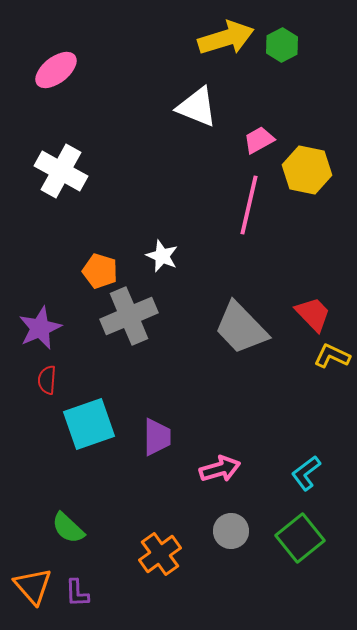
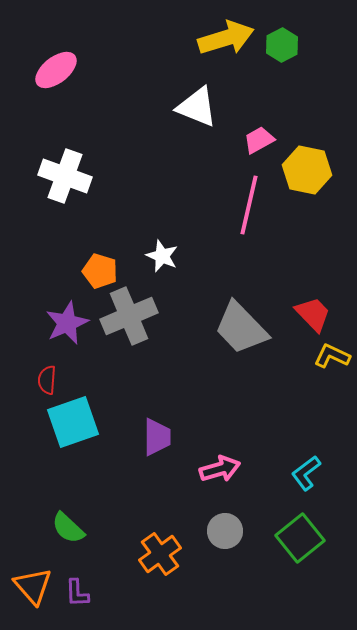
white cross: moved 4 px right, 5 px down; rotated 9 degrees counterclockwise
purple star: moved 27 px right, 5 px up
cyan square: moved 16 px left, 2 px up
gray circle: moved 6 px left
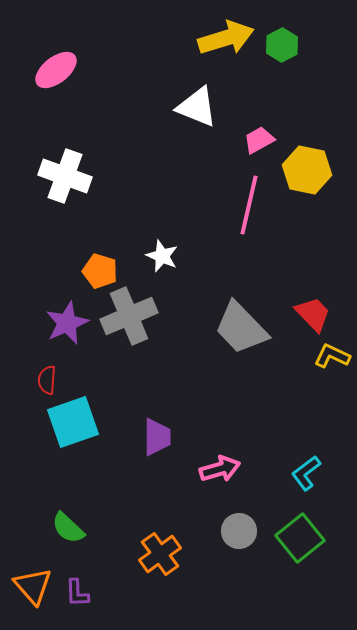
gray circle: moved 14 px right
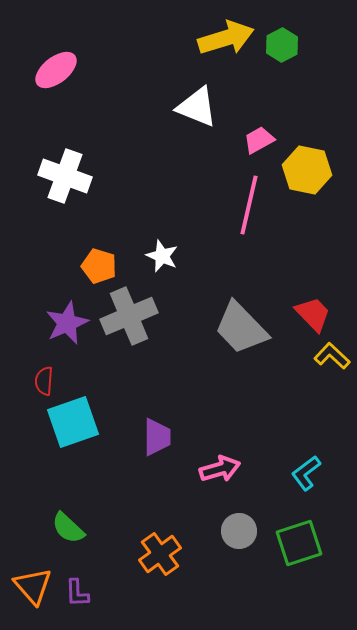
orange pentagon: moved 1 px left, 5 px up
yellow L-shape: rotated 18 degrees clockwise
red semicircle: moved 3 px left, 1 px down
green square: moved 1 px left, 5 px down; rotated 21 degrees clockwise
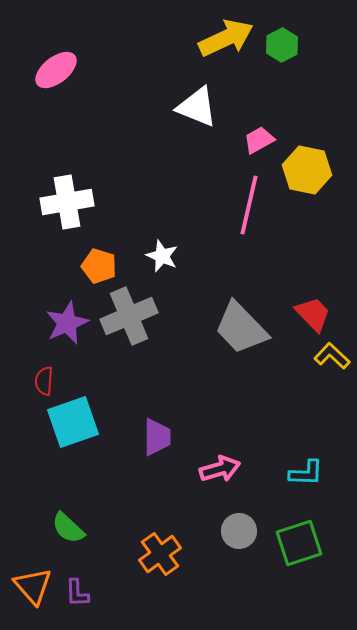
yellow arrow: rotated 8 degrees counterclockwise
white cross: moved 2 px right, 26 px down; rotated 30 degrees counterclockwise
cyan L-shape: rotated 141 degrees counterclockwise
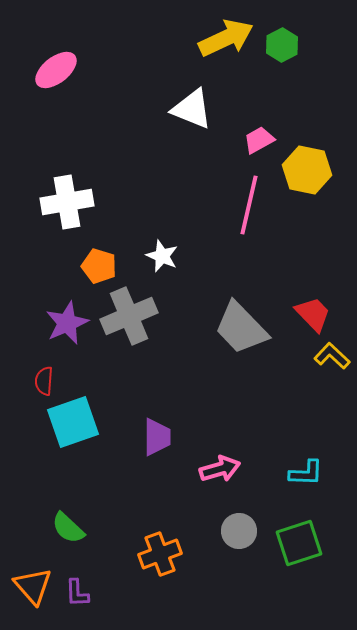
white triangle: moved 5 px left, 2 px down
orange cross: rotated 15 degrees clockwise
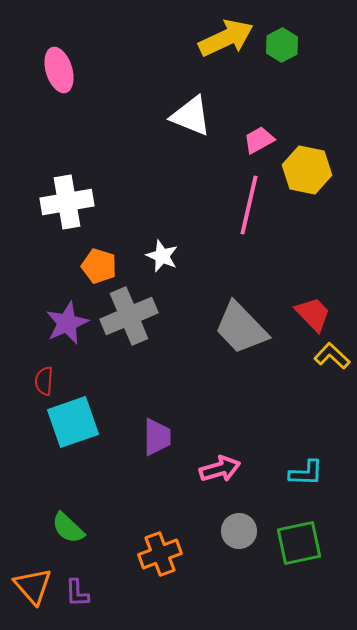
pink ellipse: moved 3 px right; rotated 69 degrees counterclockwise
white triangle: moved 1 px left, 7 px down
green square: rotated 6 degrees clockwise
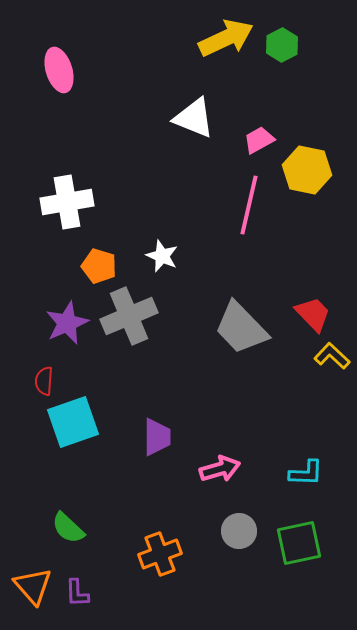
white triangle: moved 3 px right, 2 px down
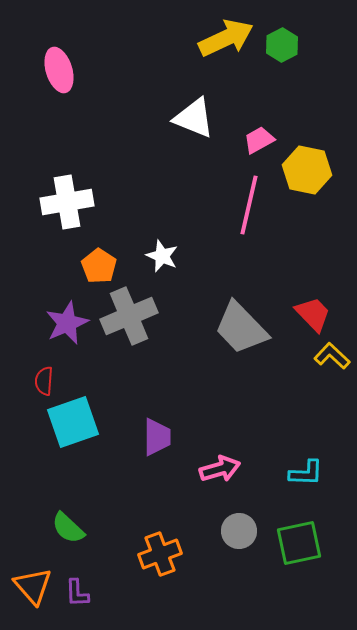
orange pentagon: rotated 16 degrees clockwise
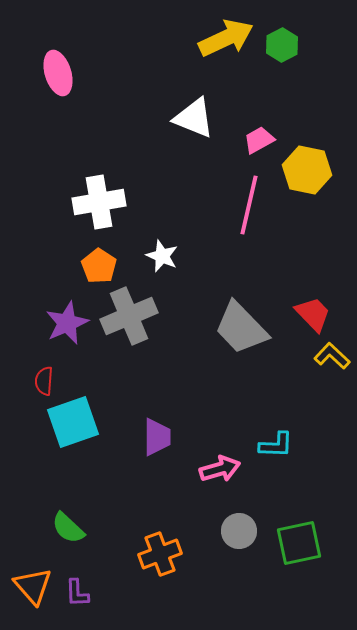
pink ellipse: moved 1 px left, 3 px down
white cross: moved 32 px right
cyan L-shape: moved 30 px left, 28 px up
